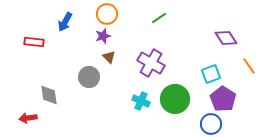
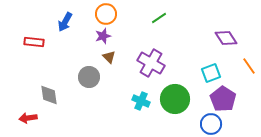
orange circle: moved 1 px left
cyan square: moved 1 px up
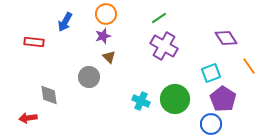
purple cross: moved 13 px right, 17 px up
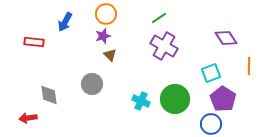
brown triangle: moved 1 px right, 2 px up
orange line: rotated 36 degrees clockwise
gray circle: moved 3 px right, 7 px down
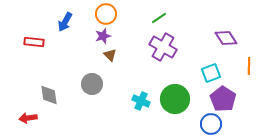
purple cross: moved 1 px left, 1 px down
